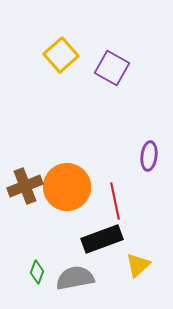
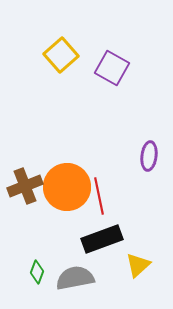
red line: moved 16 px left, 5 px up
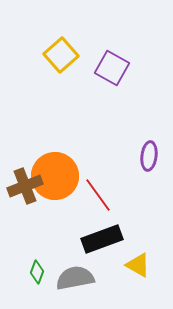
orange circle: moved 12 px left, 11 px up
red line: moved 1 px left, 1 px up; rotated 24 degrees counterclockwise
yellow triangle: rotated 48 degrees counterclockwise
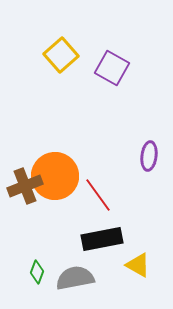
black rectangle: rotated 9 degrees clockwise
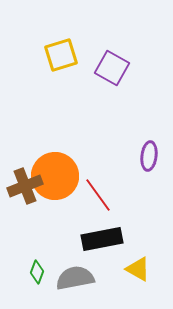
yellow square: rotated 24 degrees clockwise
yellow triangle: moved 4 px down
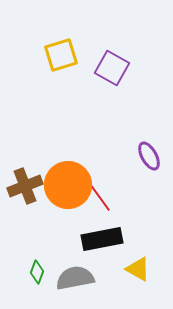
purple ellipse: rotated 36 degrees counterclockwise
orange circle: moved 13 px right, 9 px down
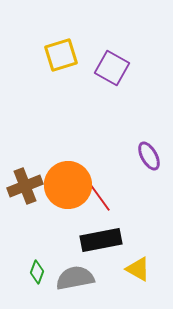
black rectangle: moved 1 px left, 1 px down
